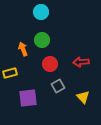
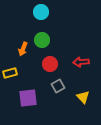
orange arrow: rotated 136 degrees counterclockwise
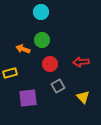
orange arrow: rotated 88 degrees clockwise
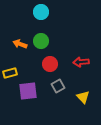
green circle: moved 1 px left, 1 px down
orange arrow: moved 3 px left, 5 px up
purple square: moved 7 px up
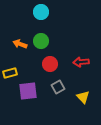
gray square: moved 1 px down
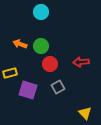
green circle: moved 5 px down
purple square: moved 1 px up; rotated 24 degrees clockwise
yellow triangle: moved 2 px right, 16 px down
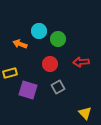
cyan circle: moved 2 px left, 19 px down
green circle: moved 17 px right, 7 px up
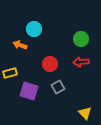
cyan circle: moved 5 px left, 2 px up
green circle: moved 23 px right
orange arrow: moved 1 px down
purple square: moved 1 px right, 1 px down
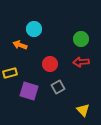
yellow triangle: moved 2 px left, 3 px up
